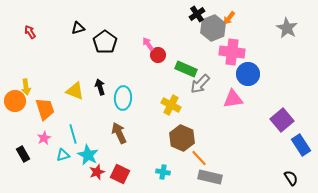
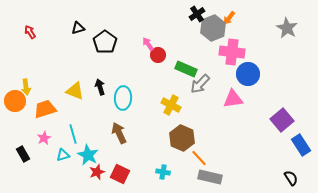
orange trapezoid: rotated 90 degrees counterclockwise
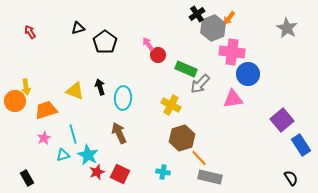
orange trapezoid: moved 1 px right, 1 px down
brown hexagon: rotated 20 degrees clockwise
black rectangle: moved 4 px right, 24 px down
